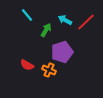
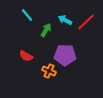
purple pentagon: moved 3 px right, 3 px down; rotated 20 degrees clockwise
red semicircle: moved 1 px left, 9 px up
orange cross: moved 1 px down
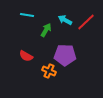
cyan line: rotated 40 degrees counterclockwise
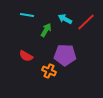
cyan arrow: moved 1 px up
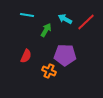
red semicircle: rotated 96 degrees counterclockwise
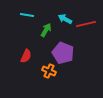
red line: moved 2 px down; rotated 30 degrees clockwise
purple pentagon: moved 2 px left, 2 px up; rotated 20 degrees clockwise
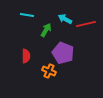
red semicircle: rotated 24 degrees counterclockwise
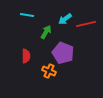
cyan arrow: rotated 64 degrees counterclockwise
green arrow: moved 2 px down
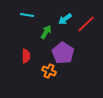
red line: rotated 30 degrees counterclockwise
purple pentagon: rotated 10 degrees clockwise
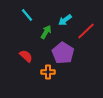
cyan line: rotated 40 degrees clockwise
cyan arrow: moved 1 px down
red line: moved 7 px down
red semicircle: rotated 48 degrees counterclockwise
orange cross: moved 1 px left, 1 px down; rotated 24 degrees counterclockwise
